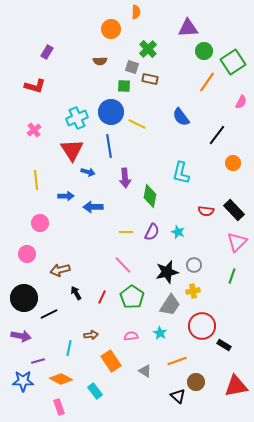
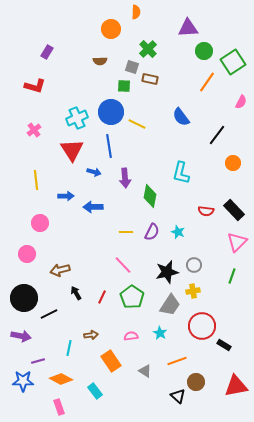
blue arrow at (88, 172): moved 6 px right
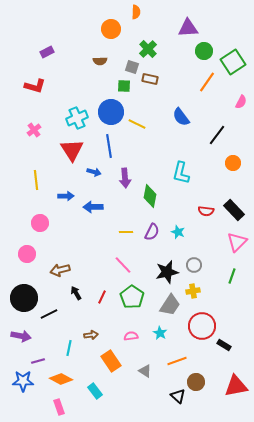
purple rectangle at (47, 52): rotated 32 degrees clockwise
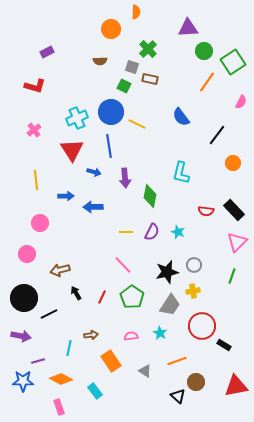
green square at (124, 86): rotated 24 degrees clockwise
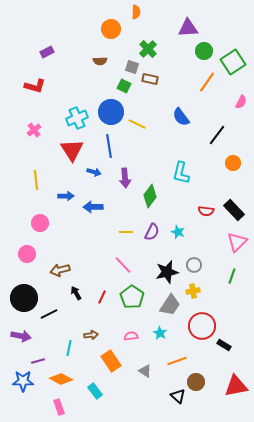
green diamond at (150, 196): rotated 25 degrees clockwise
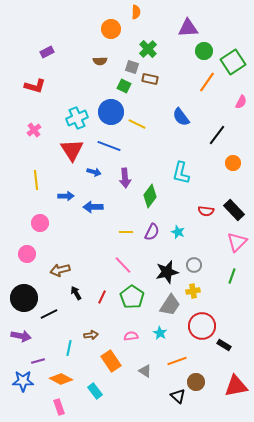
blue line at (109, 146): rotated 60 degrees counterclockwise
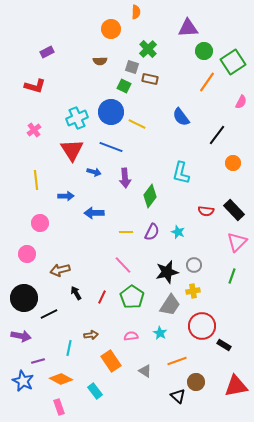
blue line at (109, 146): moved 2 px right, 1 px down
blue arrow at (93, 207): moved 1 px right, 6 px down
blue star at (23, 381): rotated 25 degrees clockwise
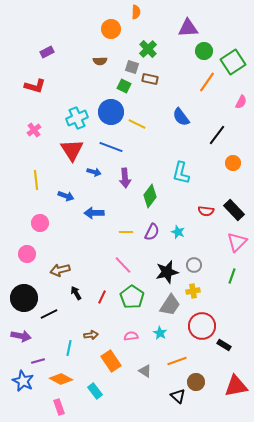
blue arrow at (66, 196): rotated 21 degrees clockwise
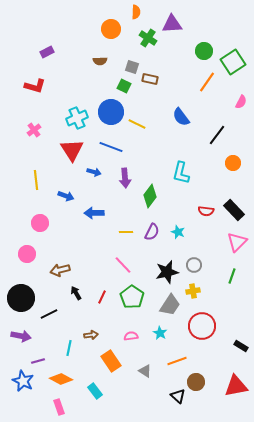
purple triangle at (188, 28): moved 16 px left, 4 px up
green cross at (148, 49): moved 11 px up; rotated 12 degrees counterclockwise
black circle at (24, 298): moved 3 px left
black rectangle at (224, 345): moved 17 px right, 1 px down
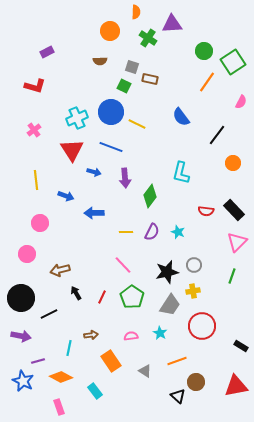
orange circle at (111, 29): moved 1 px left, 2 px down
orange diamond at (61, 379): moved 2 px up
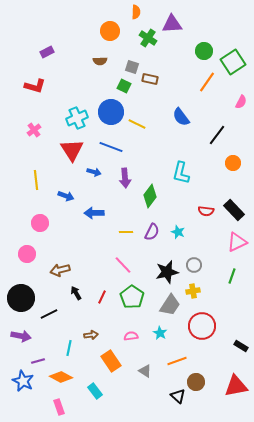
pink triangle at (237, 242): rotated 20 degrees clockwise
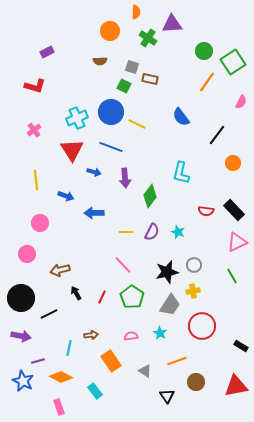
green line at (232, 276): rotated 49 degrees counterclockwise
black triangle at (178, 396): moved 11 px left; rotated 14 degrees clockwise
